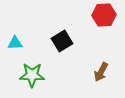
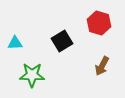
red hexagon: moved 5 px left, 8 px down; rotated 20 degrees clockwise
brown arrow: moved 1 px right, 6 px up
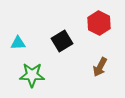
red hexagon: rotated 10 degrees clockwise
cyan triangle: moved 3 px right
brown arrow: moved 2 px left, 1 px down
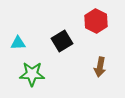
red hexagon: moved 3 px left, 2 px up
brown arrow: rotated 18 degrees counterclockwise
green star: moved 1 px up
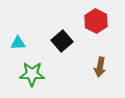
black square: rotated 10 degrees counterclockwise
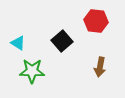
red hexagon: rotated 20 degrees counterclockwise
cyan triangle: rotated 35 degrees clockwise
green star: moved 3 px up
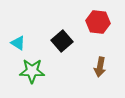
red hexagon: moved 2 px right, 1 px down
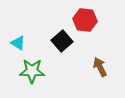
red hexagon: moved 13 px left, 2 px up
brown arrow: rotated 144 degrees clockwise
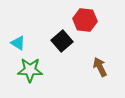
green star: moved 2 px left, 1 px up
